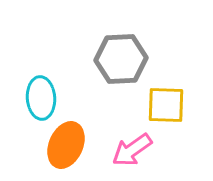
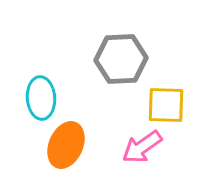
pink arrow: moved 10 px right, 3 px up
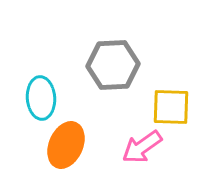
gray hexagon: moved 8 px left, 6 px down
yellow square: moved 5 px right, 2 px down
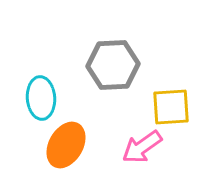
yellow square: rotated 6 degrees counterclockwise
orange ellipse: rotated 6 degrees clockwise
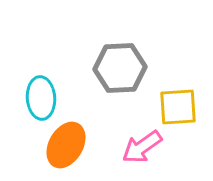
gray hexagon: moved 7 px right, 3 px down
yellow square: moved 7 px right
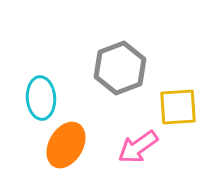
gray hexagon: rotated 18 degrees counterclockwise
pink arrow: moved 4 px left
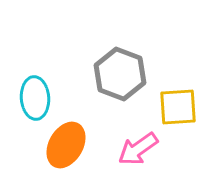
gray hexagon: moved 6 px down; rotated 18 degrees counterclockwise
cyan ellipse: moved 6 px left
pink arrow: moved 2 px down
